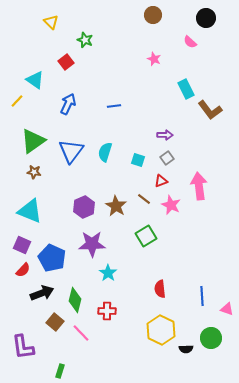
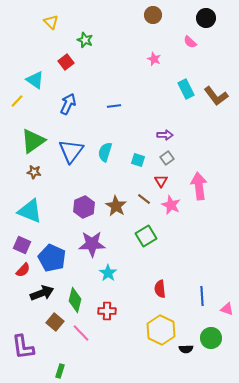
brown L-shape at (210, 110): moved 6 px right, 14 px up
red triangle at (161, 181): rotated 40 degrees counterclockwise
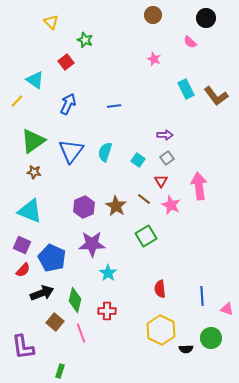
cyan square at (138, 160): rotated 16 degrees clockwise
pink line at (81, 333): rotated 24 degrees clockwise
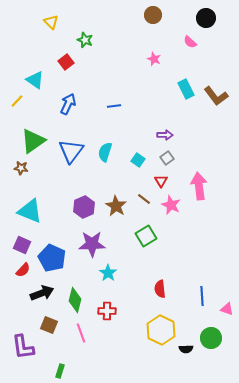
brown star at (34, 172): moved 13 px left, 4 px up
brown square at (55, 322): moved 6 px left, 3 px down; rotated 18 degrees counterclockwise
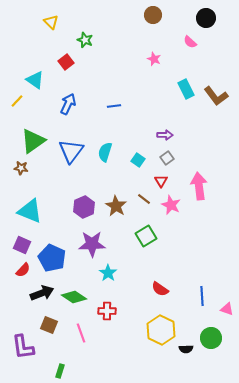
red semicircle at (160, 289): rotated 48 degrees counterclockwise
green diamond at (75, 300): moved 1 px left, 3 px up; rotated 70 degrees counterclockwise
